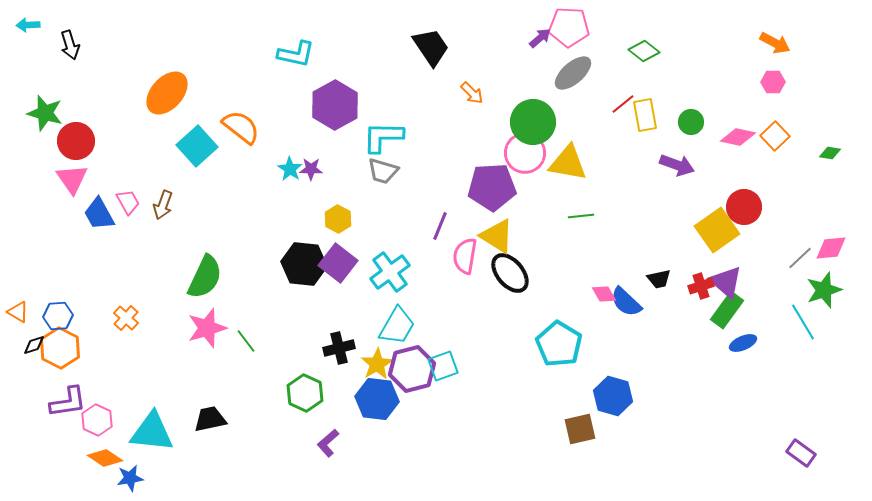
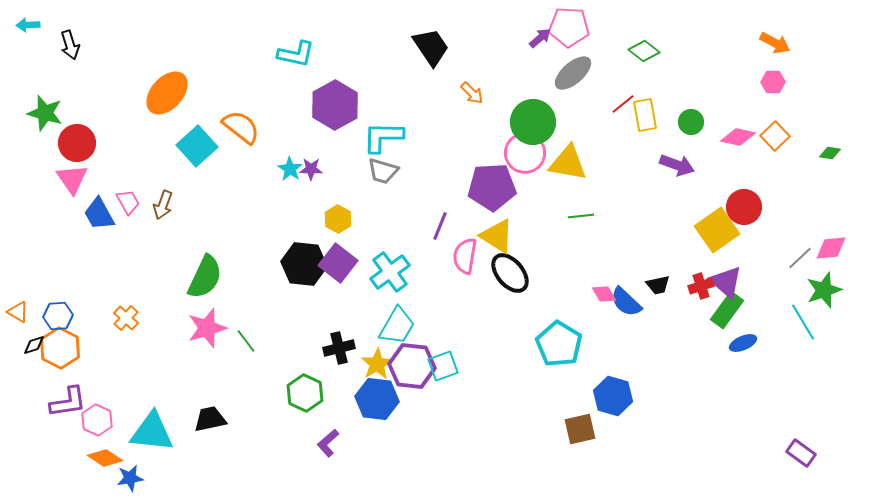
red circle at (76, 141): moved 1 px right, 2 px down
black trapezoid at (659, 279): moved 1 px left, 6 px down
purple hexagon at (412, 369): moved 3 px up; rotated 21 degrees clockwise
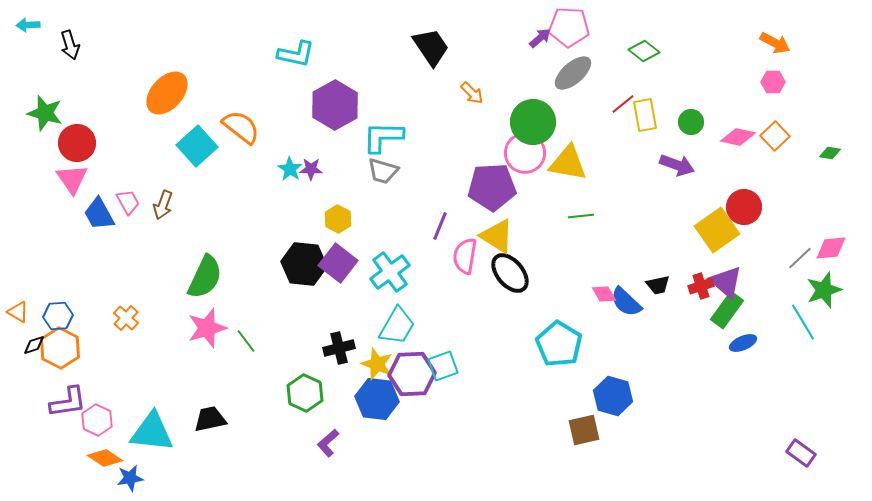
yellow star at (377, 364): rotated 20 degrees counterclockwise
purple hexagon at (412, 366): moved 8 px down; rotated 9 degrees counterclockwise
brown square at (580, 429): moved 4 px right, 1 px down
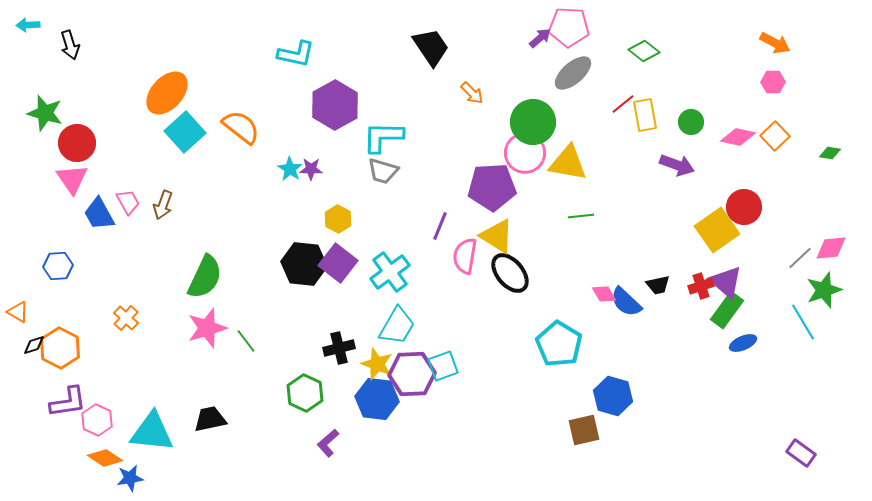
cyan square at (197, 146): moved 12 px left, 14 px up
blue hexagon at (58, 316): moved 50 px up
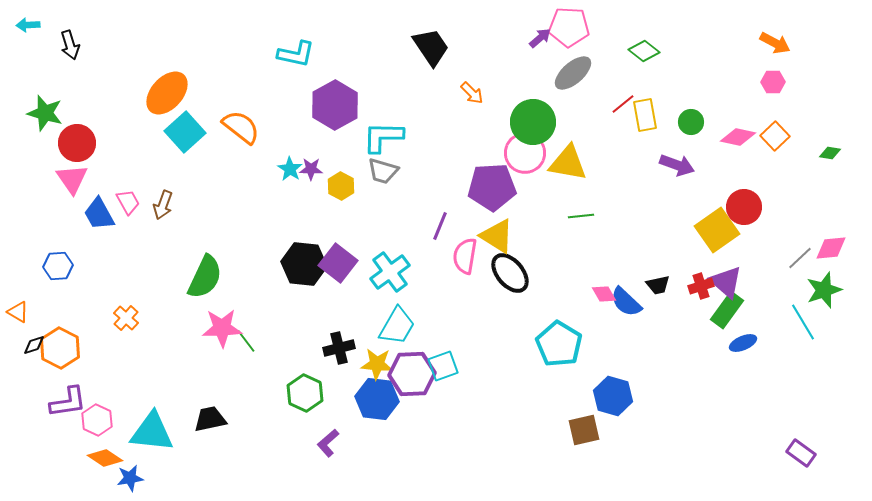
yellow hexagon at (338, 219): moved 3 px right, 33 px up
pink star at (207, 328): moved 15 px right; rotated 15 degrees clockwise
yellow star at (377, 364): rotated 16 degrees counterclockwise
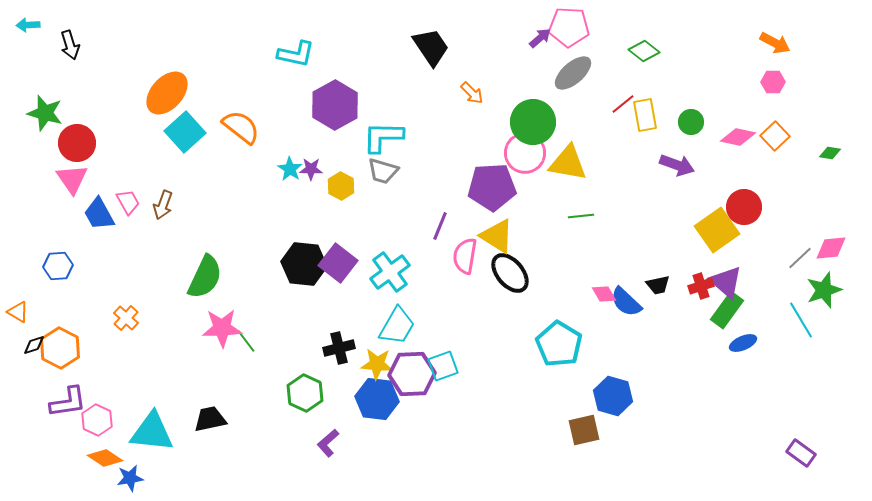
cyan line at (803, 322): moved 2 px left, 2 px up
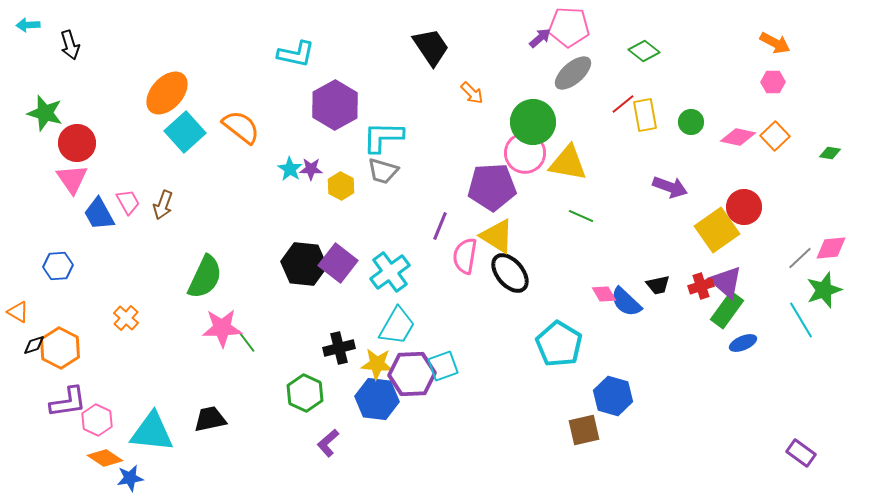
purple arrow at (677, 165): moved 7 px left, 22 px down
green line at (581, 216): rotated 30 degrees clockwise
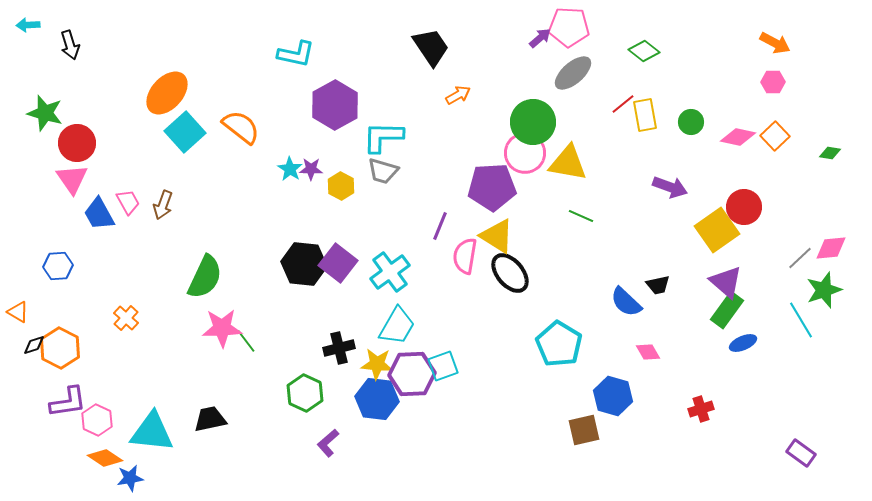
orange arrow at (472, 93): moved 14 px left, 2 px down; rotated 75 degrees counterclockwise
red cross at (701, 286): moved 123 px down
pink diamond at (604, 294): moved 44 px right, 58 px down
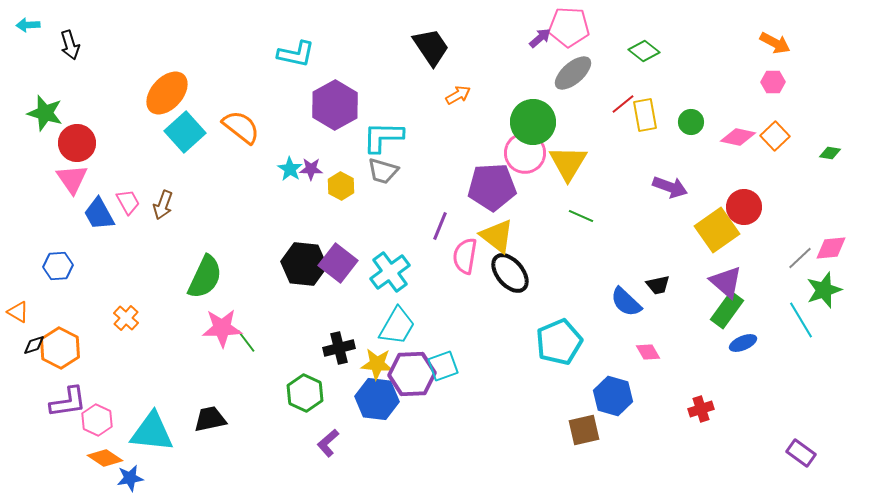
yellow triangle at (568, 163): rotated 51 degrees clockwise
yellow triangle at (497, 236): rotated 6 degrees clockwise
cyan pentagon at (559, 344): moved 2 px up; rotated 18 degrees clockwise
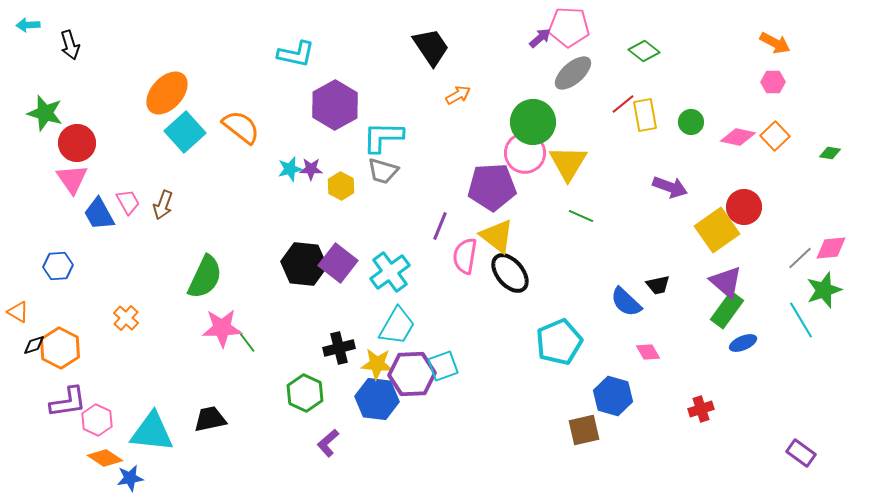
cyan star at (290, 169): rotated 25 degrees clockwise
